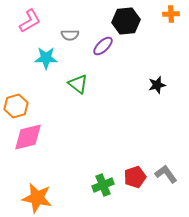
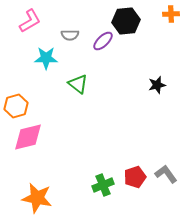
purple ellipse: moved 5 px up
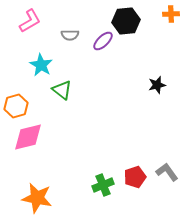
cyan star: moved 5 px left, 7 px down; rotated 30 degrees clockwise
green triangle: moved 16 px left, 6 px down
gray L-shape: moved 1 px right, 2 px up
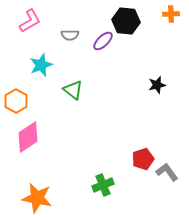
black hexagon: rotated 12 degrees clockwise
cyan star: rotated 20 degrees clockwise
green triangle: moved 11 px right
orange hexagon: moved 5 px up; rotated 15 degrees counterclockwise
pink diamond: rotated 20 degrees counterclockwise
red pentagon: moved 8 px right, 18 px up
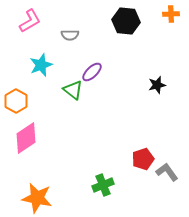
purple ellipse: moved 11 px left, 31 px down
pink diamond: moved 2 px left, 1 px down
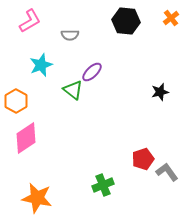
orange cross: moved 4 px down; rotated 35 degrees counterclockwise
black star: moved 3 px right, 7 px down
